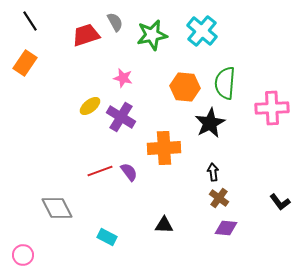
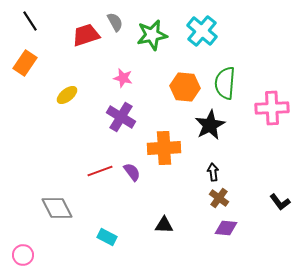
yellow ellipse: moved 23 px left, 11 px up
black star: moved 2 px down
purple semicircle: moved 3 px right
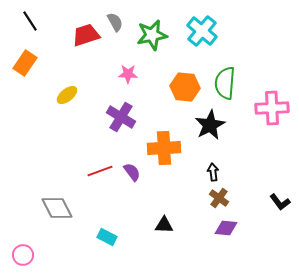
pink star: moved 5 px right, 4 px up; rotated 12 degrees counterclockwise
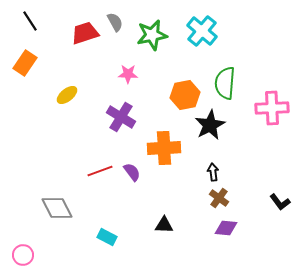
red trapezoid: moved 1 px left, 2 px up
orange hexagon: moved 8 px down; rotated 16 degrees counterclockwise
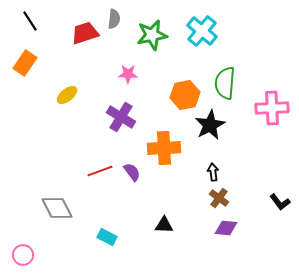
gray semicircle: moved 1 px left, 3 px up; rotated 36 degrees clockwise
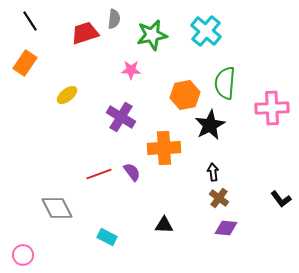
cyan cross: moved 4 px right
pink star: moved 3 px right, 4 px up
red line: moved 1 px left, 3 px down
black L-shape: moved 1 px right, 3 px up
